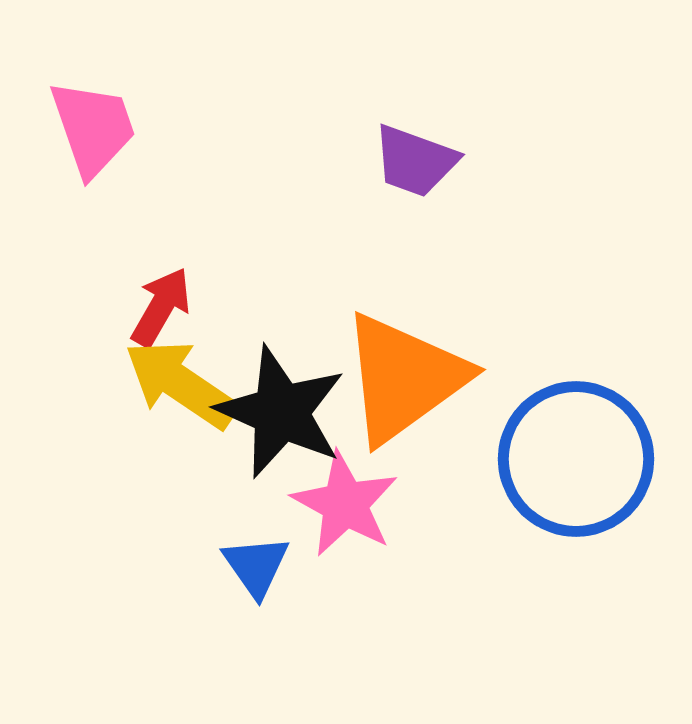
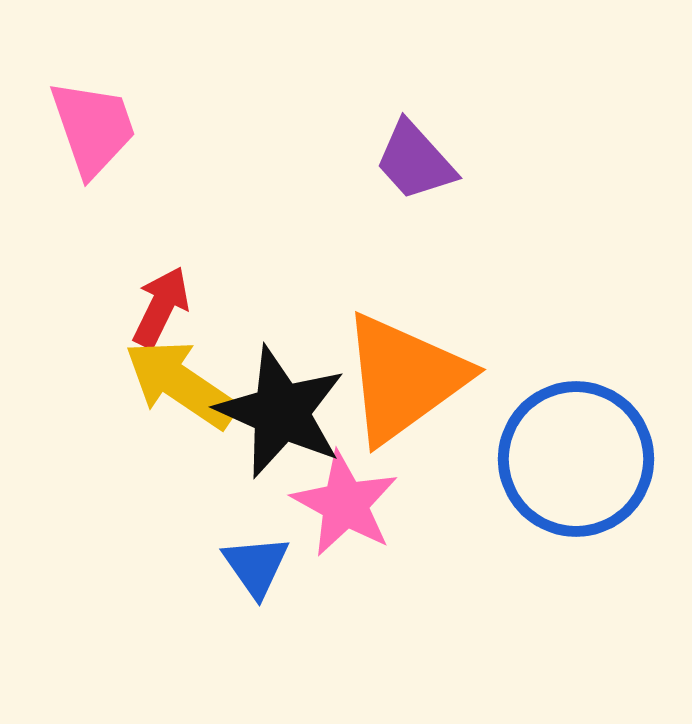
purple trapezoid: rotated 28 degrees clockwise
red arrow: rotated 4 degrees counterclockwise
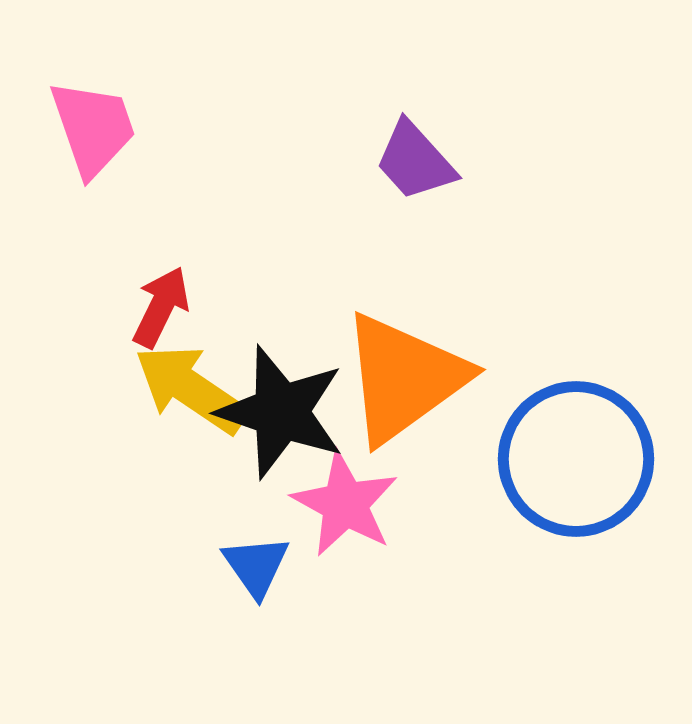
yellow arrow: moved 10 px right, 5 px down
black star: rotated 5 degrees counterclockwise
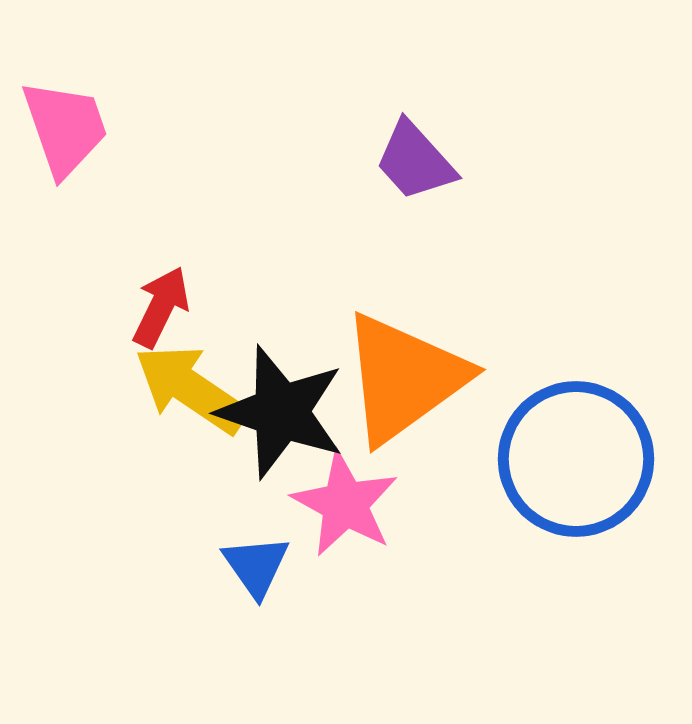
pink trapezoid: moved 28 px left
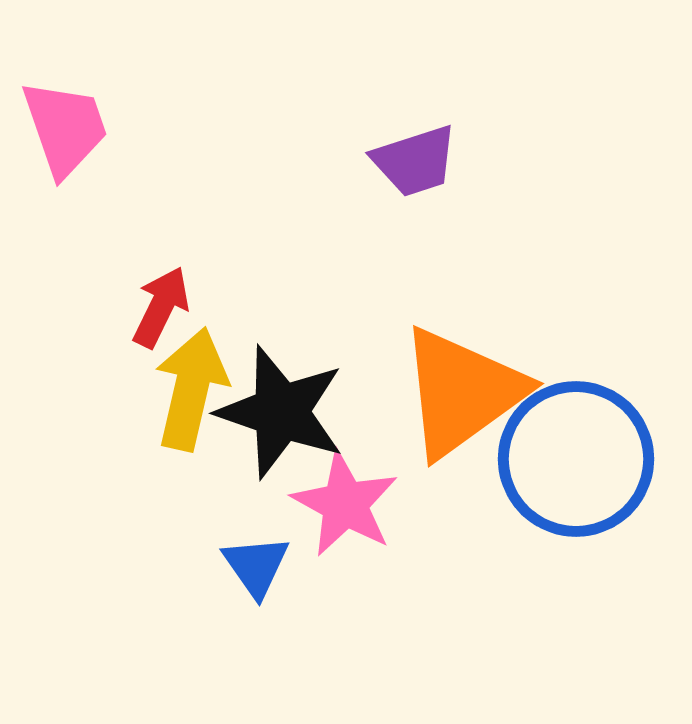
purple trapezoid: rotated 66 degrees counterclockwise
orange triangle: moved 58 px right, 14 px down
yellow arrow: rotated 69 degrees clockwise
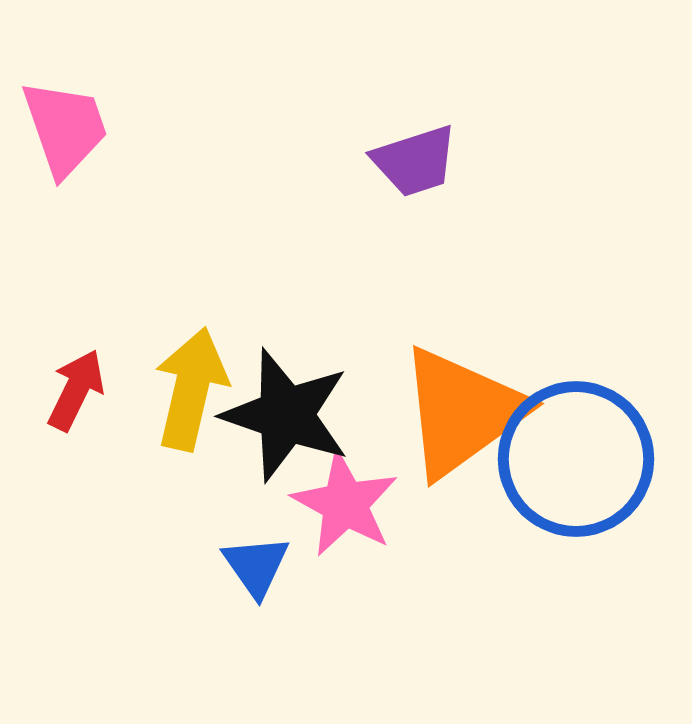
red arrow: moved 85 px left, 83 px down
orange triangle: moved 20 px down
black star: moved 5 px right, 3 px down
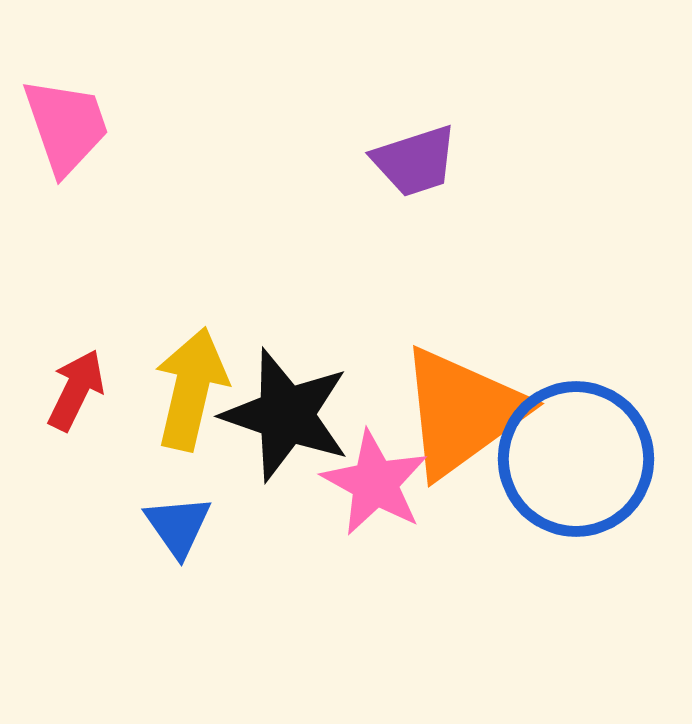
pink trapezoid: moved 1 px right, 2 px up
pink star: moved 30 px right, 21 px up
blue triangle: moved 78 px left, 40 px up
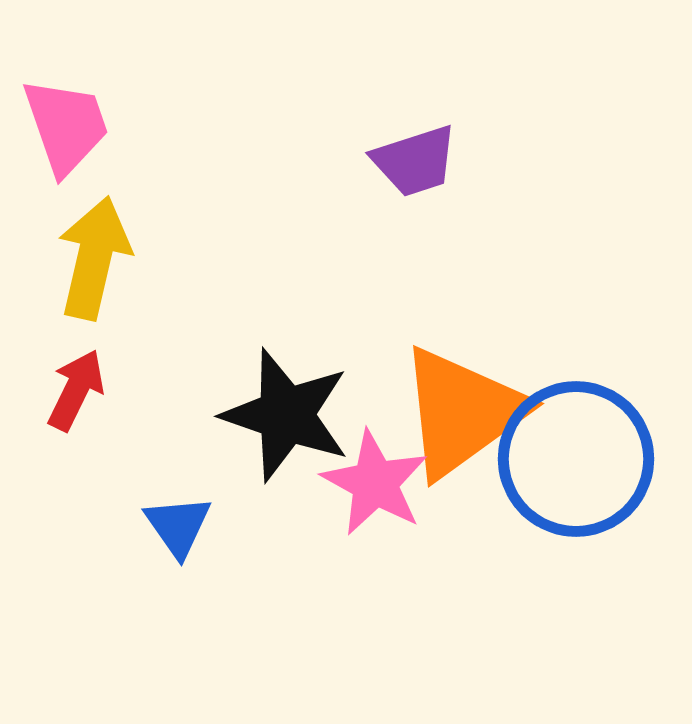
yellow arrow: moved 97 px left, 131 px up
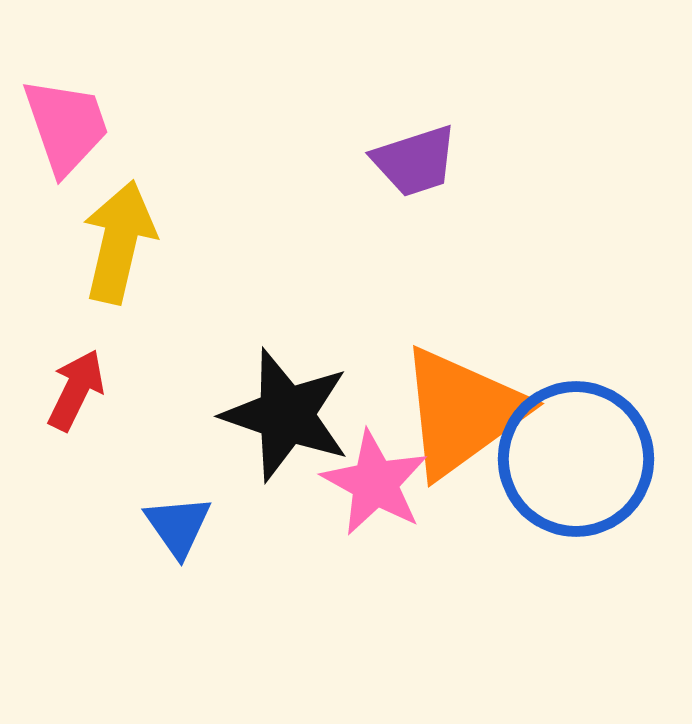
yellow arrow: moved 25 px right, 16 px up
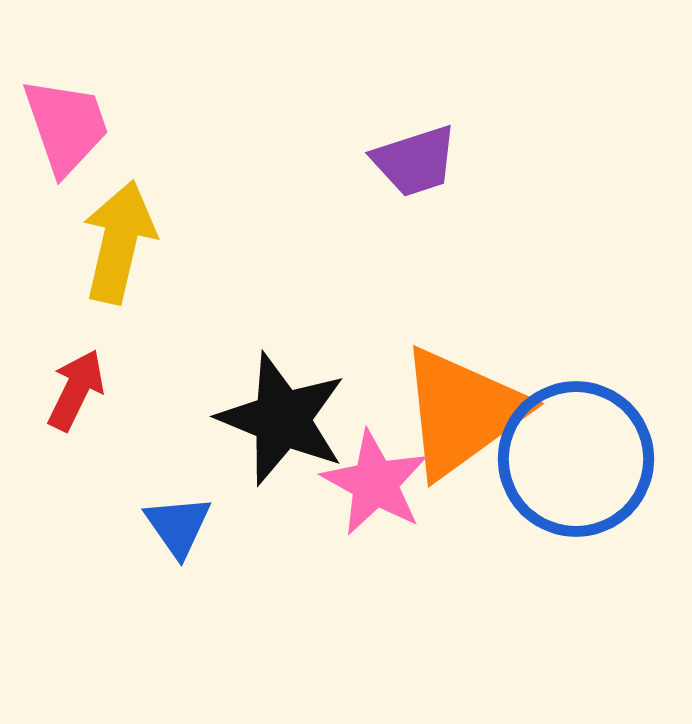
black star: moved 4 px left, 4 px down; rotated 3 degrees clockwise
